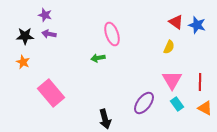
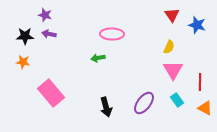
red triangle: moved 4 px left, 7 px up; rotated 21 degrees clockwise
pink ellipse: rotated 70 degrees counterclockwise
orange star: rotated 16 degrees counterclockwise
pink triangle: moved 1 px right, 10 px up
cyan rectangle: moved 4 px up
black arrow: moved 1 px right, 12 px up
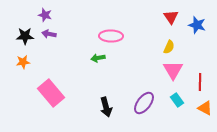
red triangle: moved 1 px left, 2 px down
pink ellipse: moved 1 px left, 2 px down
orange star: rotated 16 degrees counterclockwise
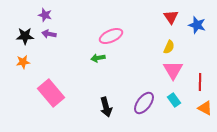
pink ellipse: rotated 25 degrees counterclockwise
cyan rectangle: moved 3 px left
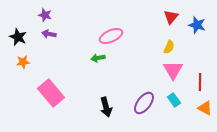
red triangle: rotated 14 degrees clockwise
black star: moved 7 px left, 1 px down; rotated 24 degrees clockwise
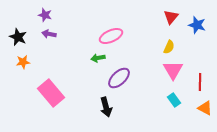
purple ellipse: moved 25 px left, 25 px up; rotated 10 degrees clockwise
